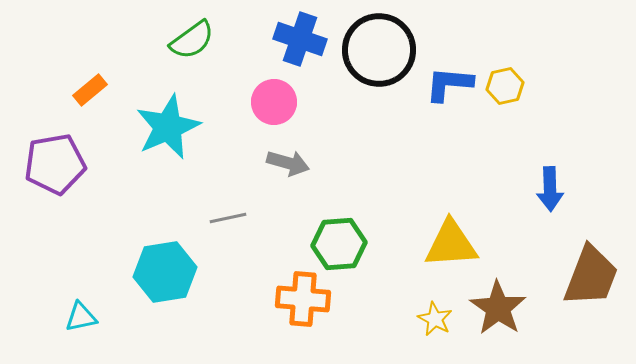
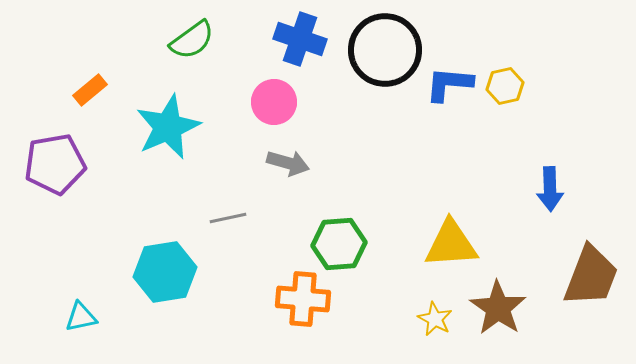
black circle: moved 6 px right
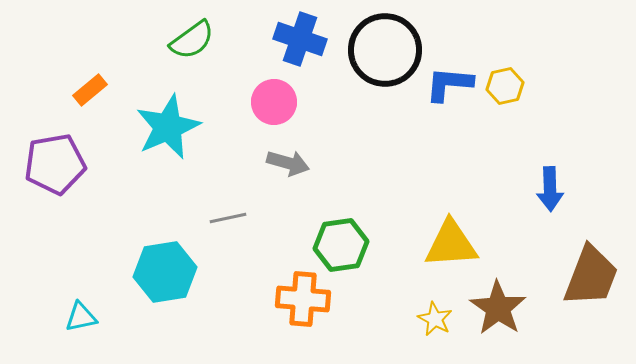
green hexagon: moved 2 px right, 1 px down; rotated 4 degrees counterclockwise
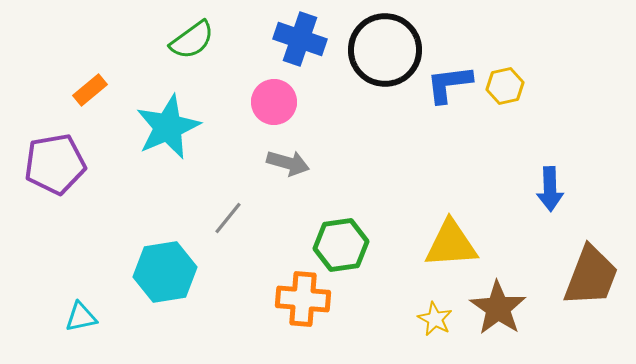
blue L-shape: rotated 12 degrees counterclockwise
gray line: rotated 39 degrees counterclockwise
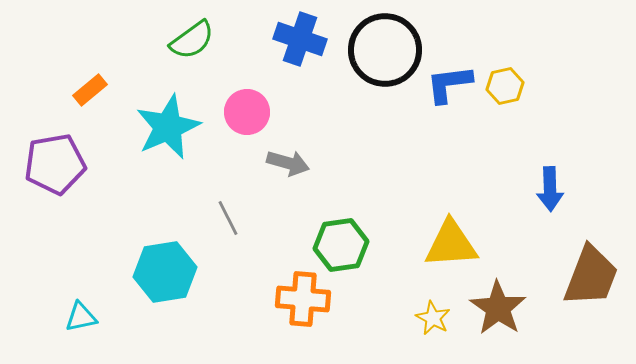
pink circle: moved 27 px left, 10 px down
gray line: rotated 66 degrees counterclockwise
yellow star: moved 2 px left, 1 px up
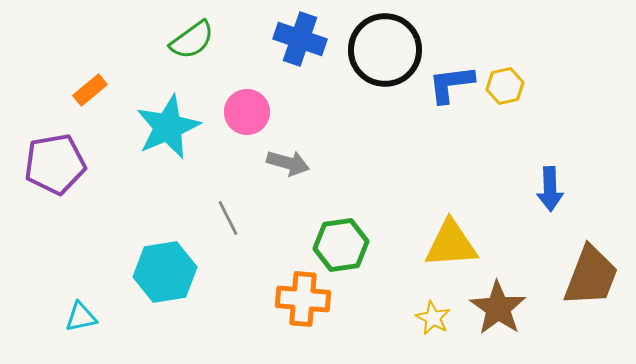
blue L-shape: moved 2 px right
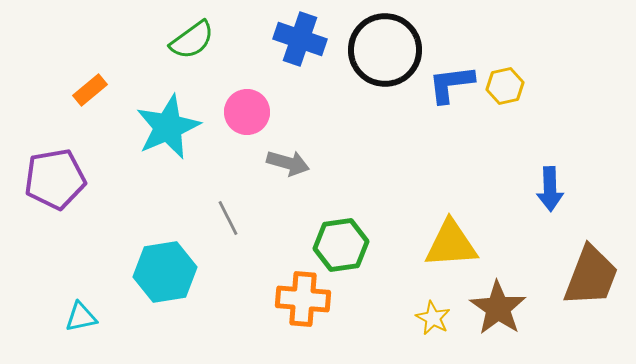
purple pentagon: moved 15 px down
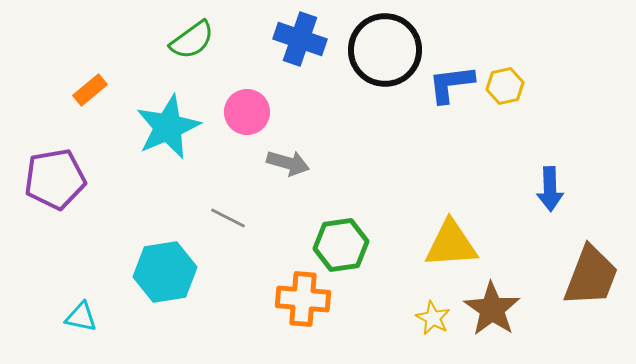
gray line: rotated 36 degrees counterclockwise
brown star: moved 6 px left, 1 px down
cyan triangle: rotated 24 degrees clockwise
